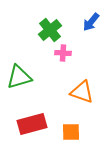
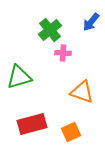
orange square: rotated 24 degrees counterclockwise
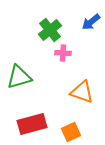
blue arrow: rotated 12 degrees clockwise
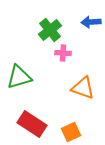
blue arrow: rotated 36 degrees clockwise
orange triangle: moved 1 px right, 4 px up
red rectangle: rotated 48 degrees clockwise
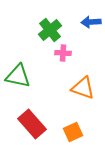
green triangle: moved 1 px left, 1 px up; rotated 28 degrees clockwise
red rectangle: rotated 16 degrees clockwise
orange square: moved 2 px right
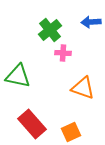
orange square: moved 2 px left
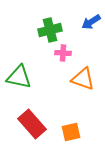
blue arrow: rotated 30 degrees counterclockwise
green cross: rotated 25 degrees clockwise
green triangle: moved 1 px right, 1 px down
orange triangle: moved 9 px up
orange square: rotated 12 degrees clockwise
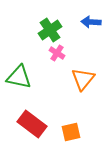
blue arrow: rotated 36 degrees clockwise
green cross: rotated 20 degrees counterclockwise
pink cross: moved 6 px left; rotated 28 degrees clockwise
orange triangle: rotated 50 degrees clockwise
red rectangle: rotated 12 degrees counterclockwise
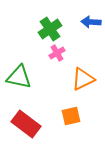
green cross: moved 1 px up
pink cross: rotated 28 degrees clockwise
orange triangle: rotated 25 degrees clockwise
red rectangle: moved 6 px left
orange square: moved 16 px up
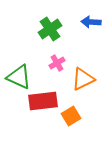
pink cross: moved 10 px down
green triangle: rotated 12 degrees clockwise
orange square: rotated 18 degrees counterclockwise
red rectangle: moved 17 px right, 23 px up; rotated 44 degrees counterclockwise
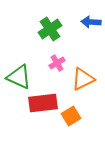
red rectangle: moved 2 px down
